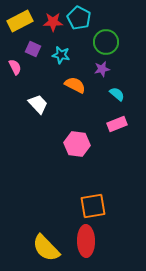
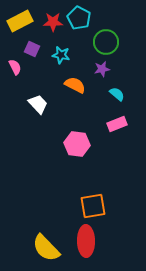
purple square: moved 1 px left
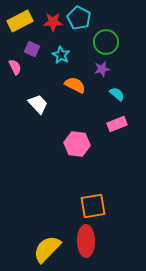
cyan star: rotated 18 degrees clockwise
yellow semicircle: moved 1 px right, 1 px down; rotated 88 degrees clockwise
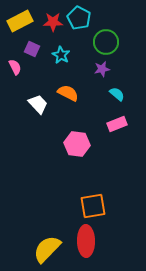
orange semicircle: moved 7 px left, 8 px down
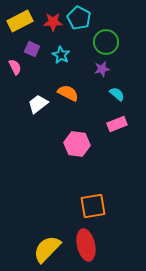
white trapezoid: rotated 85 degrees counterclockwise
red ellipse: moved 4 px down; rotated 12 degrees counterclockwise
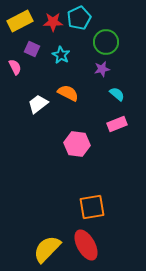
cyan pentagon: rotated 20 degrees clockwise
orange square: moved 1 px left, 1 px down
red ellipse: rotated 16 degrees counterclockwise
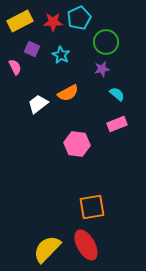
orange semicircle: rotated 125 degrees clockwise
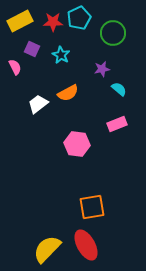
green circle: moved 7 px right, 9 px up
cyan semicircle: moved 2 px right, 5 px up
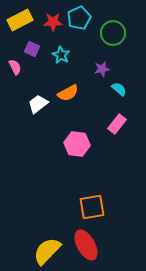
yellow rectangle: moved 1 px up
pink rectangle: rotated 30 degrees counterclockwise
yellow semicircle: moved 2 px down
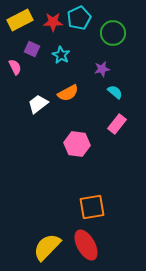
cyan semicircle: moved 4 px left, 3 px down
yellow semicircle: moved 4 px up
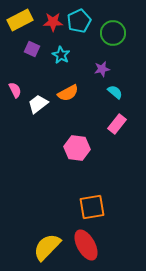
cyan pentagon: moved 3 px down
pink semicircle: moved 23 px down
pink hexagon: moved 4 px down
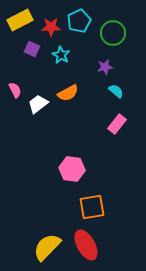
red star: moved 2 px left, 5 px down
purple star: moved 3 px right, 2 px up
cyan semicircle: moved 1 px right, 1 px up
pink hexagon: moved 5 px left, 21 px down
